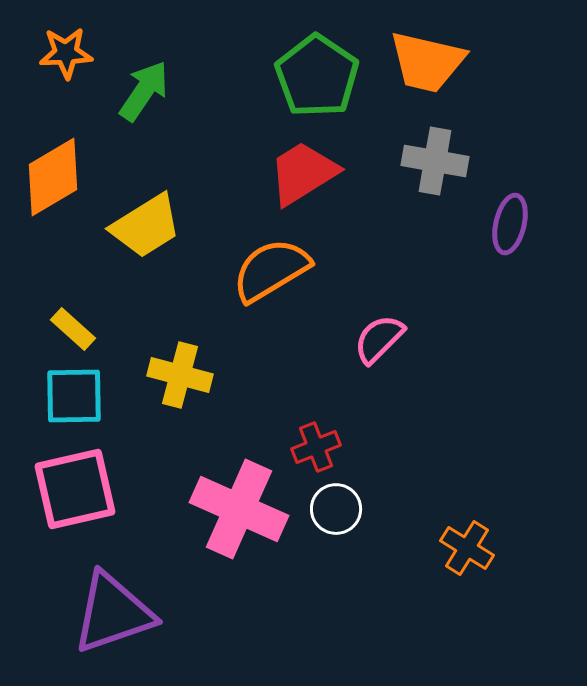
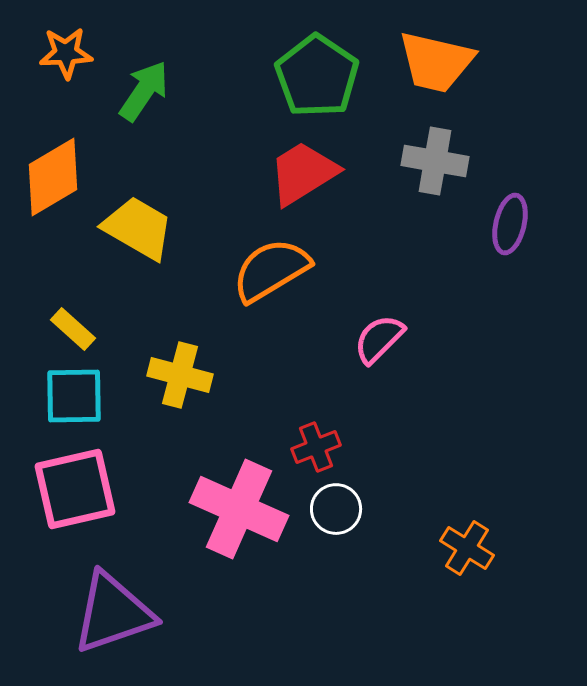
orange trapezoid: moved 9 px right
yellow trapezoid: moved 8 px left, 2 px down; rotated 118 degrees counterclockwise
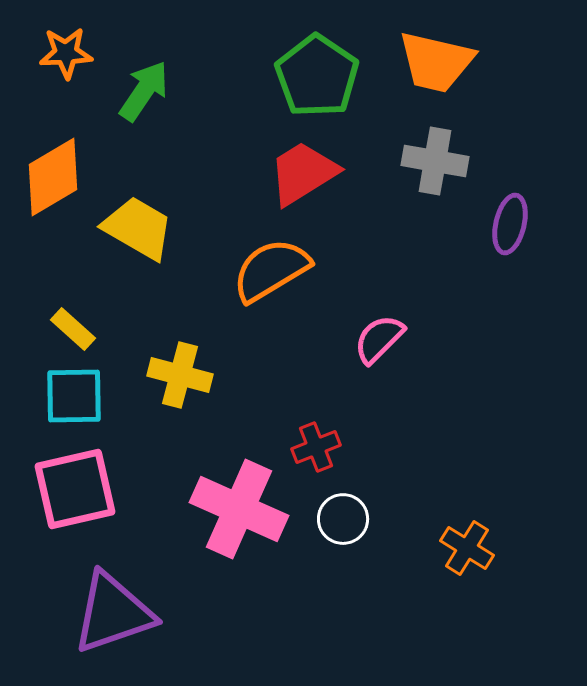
white circle: moved 7 px right, 10 px down
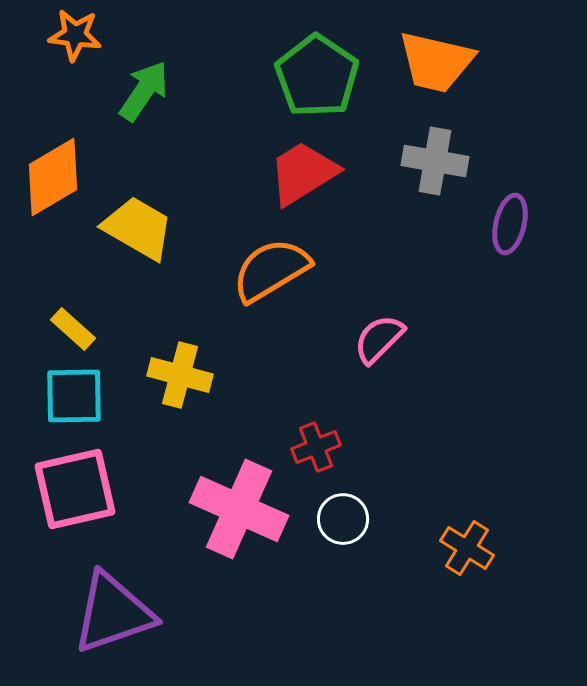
orange star: moved 9 px right, 18 px up; rotated 10 degrees clockwise
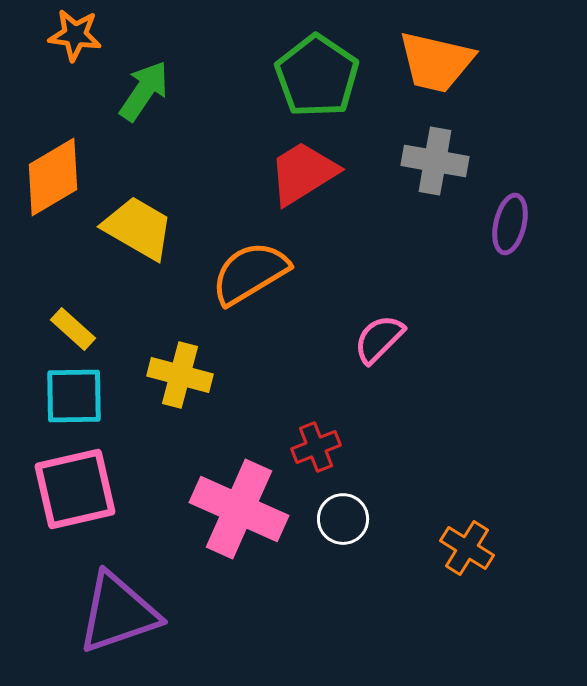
orange semicircle: moved 21 px left, 3 px down
purple triangle: moved 5 px right
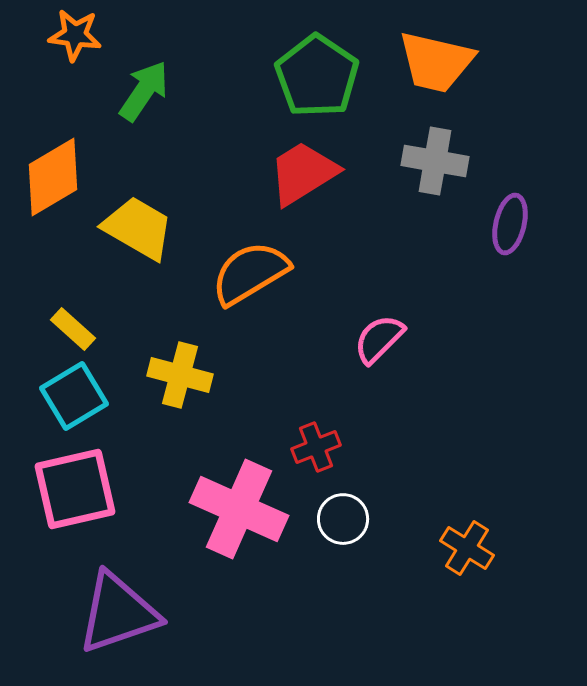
cyan square: rotated 30 degrees counterclockwise
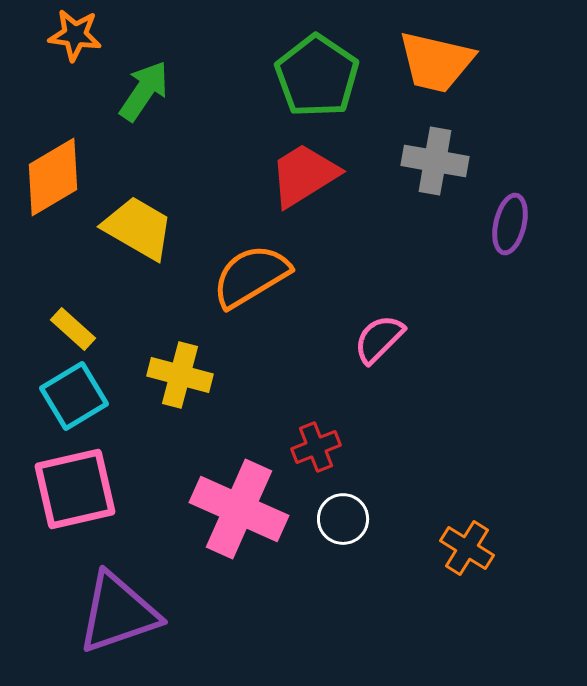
red trapezoid: moved 1 px right, 2 px down
orange semicircle: moved 1 px right, 3 px down
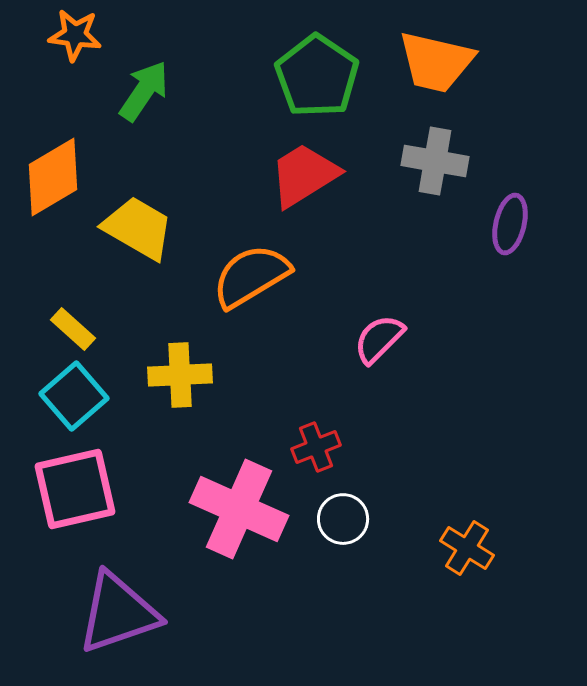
yellow cross: rotated 18 degrees counterclockwise
cyan square: rotated 10 degrees counterclockwise
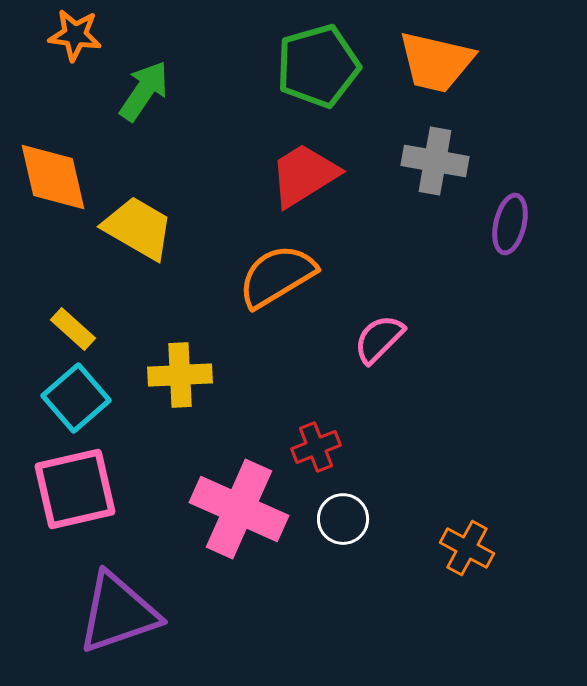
green pentagon: moved 1 px right, 10 px up; rotated 22 degrees clockwise
orange diamond: rotated 72 degrees counterclockwise
orange semicircle: moved 26 px right
cyan square: moved 2 px right, 2 px down
orange cross: rotated 4 degrees counterclockwise
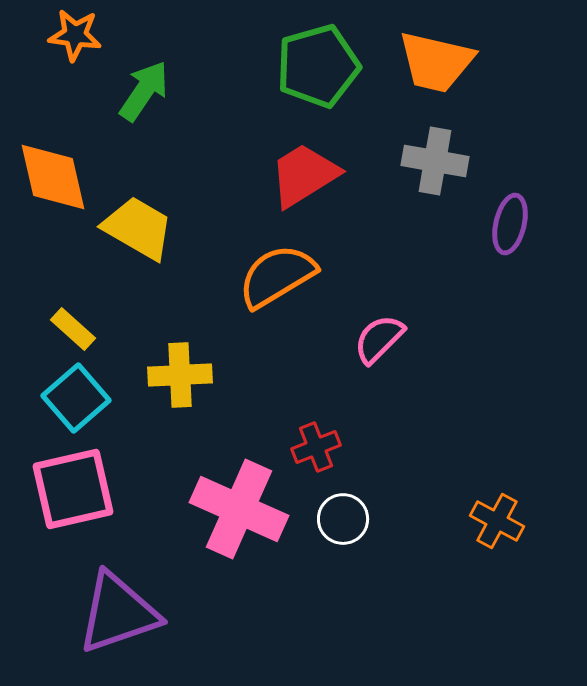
pink square: moved 2 px left
orange cross: moved 30 px right, 27 px up
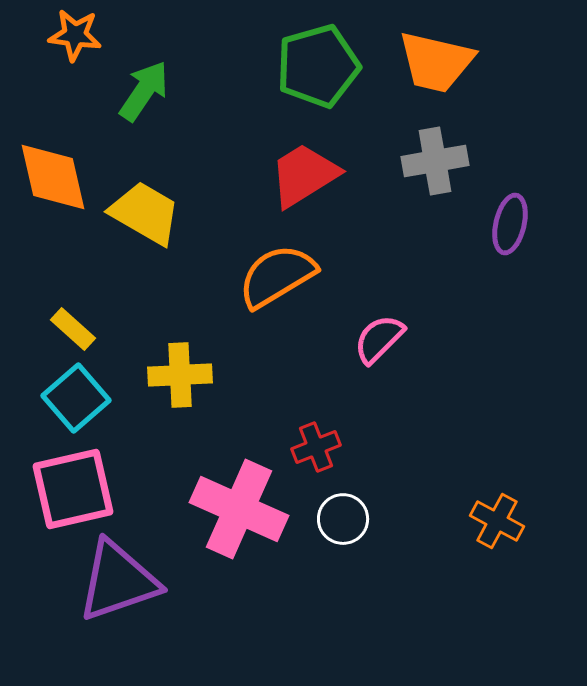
gray cross: rotated 20 degrees counterclockwise
yellow trapezoid: moved 7 px right, 15 px up
purple triangle: moved 32 px up
